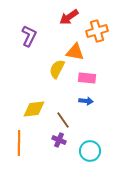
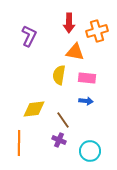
red arrow: moved 6 px down; rotated 54 degrees counterclockwise
yellow semicircle: moved 2 px right, 6 px down; rotated 18 degrees counterclockwise
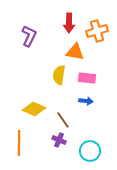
yellow diamond: rotated 30 degrees clockwise
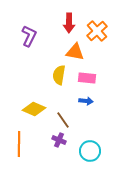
orange cross: rotated 25 degrees counterclockwise
orange line: moved 1 px down
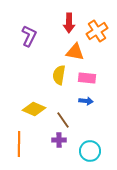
orange cross: rotated 10 degrees clockwise
purple cross: rotated 24 degrees counterclockwise
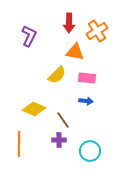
yellow semicircle: moved 2 px left; rotated 144 degrees counterclockwise
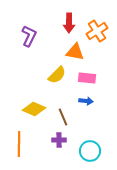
brown line: moved 3 px up; rotated 12 degrees clockwise
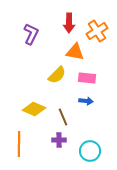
purple L-shape: moved 2 px right, 2 px up
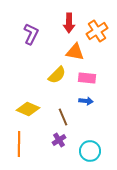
yellow diamond: moved 6 px left
purple cross: rotated 32 degrees counterclockwise
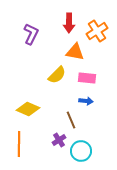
brown line: moved 8 px right, 3 px down
cyan circle: moved 9 px left
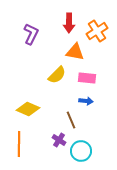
purple cross: rotated 24 degrees counterclockwise
